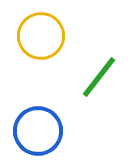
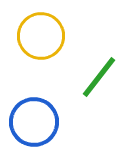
blue circle: moved 4 px left, 9 px up
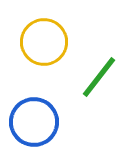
yellow circle: moved 3 px right, 6 px down
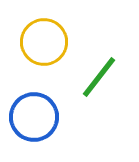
blue circle: moved 5 px up
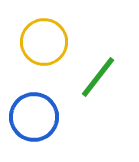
green line: moved 1 px left
